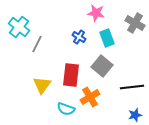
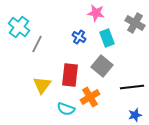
red rectangle: moved 1 px left
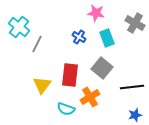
gray square: moved 2 px down
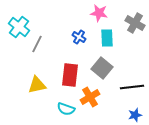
pink star: moved 3 px right
cyan rectangle: rotated 18 degrees clockwise
yellow triangle: moved 5 px left; rotated 42 degrees clockwise
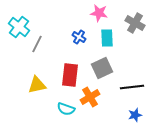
gray square: rotated 25 degrees clockwise
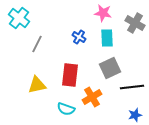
pink star: moved 4 px right
cyan cross: moved 9 px up
gray square: moved 8 px right
orange cross: moved 2 px right
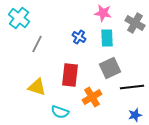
yellow triangle: moved 2 px down; rotated 30 degrees clockwise
cyan semicircle: moved 6 px left, 3 px down
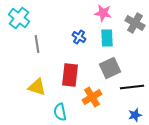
gray line: rotated 36 degrees counterclockwise
cyan semicircle: rotated 60 degrees clockwise
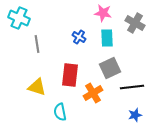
cyan cross: rotated 15 degrees counterclockwise
orange cross: moved 1 px right, 4 px up
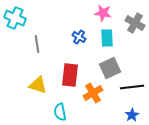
cyan cross: moved 4 px left
yellow triangle: moved 1 px right, 2 px up
blue star: moved 3 px left; rotated 16 degrees counterclockwise
